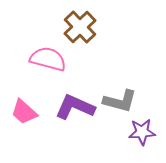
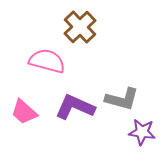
pink semicircle: moved 1 px left, 2 px down
gray L-shape: moved 2 px right, 2 px up
purple star: rotated 12 degrees clockwise
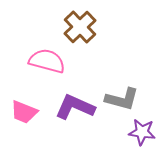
pink trapezoid: rotated 20 degrees counterclockwise
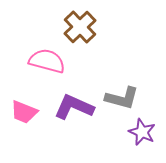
gray L-shape: moved 1 px up
purple L-shape: moved 1 px left
purple star: rotated 16 degrees clockwise
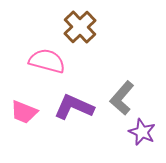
gray L-shape: rotated 116 degrees clockwise
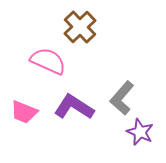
pink semicircle: moved 1 px right; rotated 9 degrees clockwise
purple L-shape: rotated 9 degrees clockwise
purple star: moved 2 px left
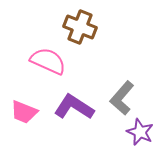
brown cross: rotated 24 degrees counterclockwise
